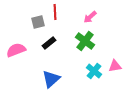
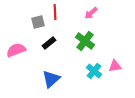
pink arrow: moved 1 px right, 4 px up
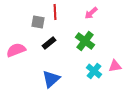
gray square: rotated 24 degrees clockwise
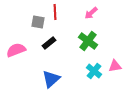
green cross: moved 3 px right
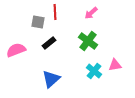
pink triangle: moved 1 px up
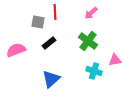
pink triangle: moved 5 px up
cyan cross: rotated 21 degrees counterclockwise
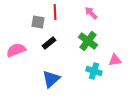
pink arrow: rotated 88 degrees clockwise
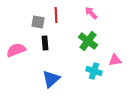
red line: moved 1 px right, 3 px down
black rectangle: moved 4 px left; rotated 56 degrees counterclockwise
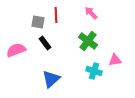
black rectangle: rotated 32 degrees counterclockwise
